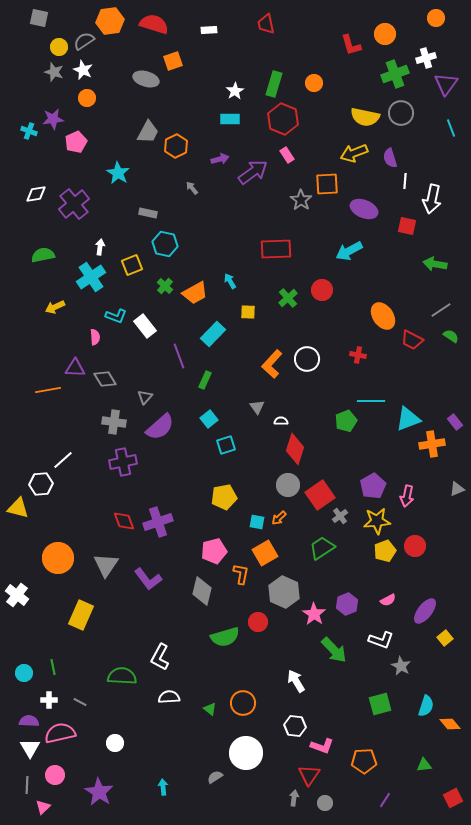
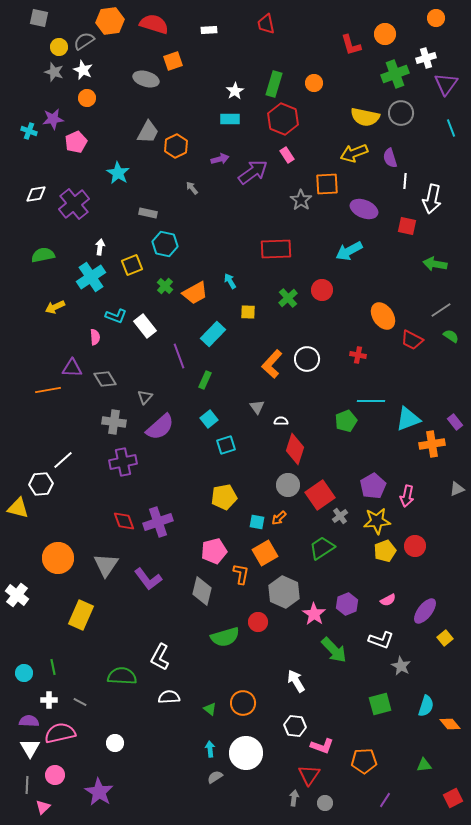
purple triangle at (75, 368): moved 3 px left
cyan arrow at (163, 787): moved 47 px right, 38 px up
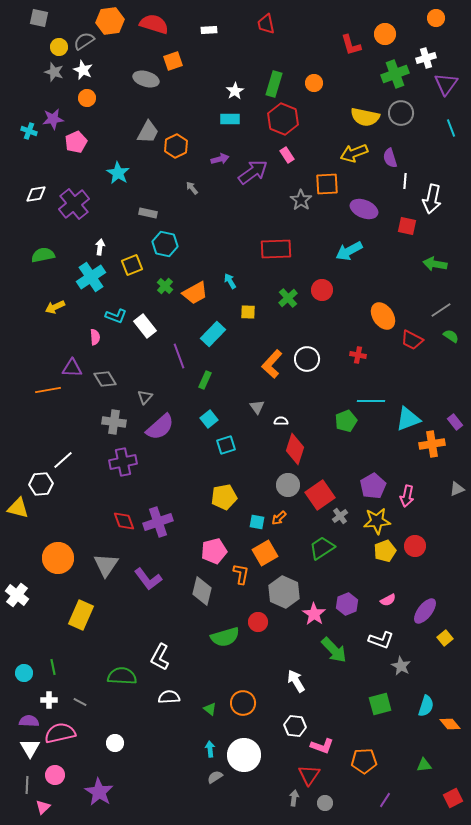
white circle at (246, 753): moved 2 px left, 2 px down
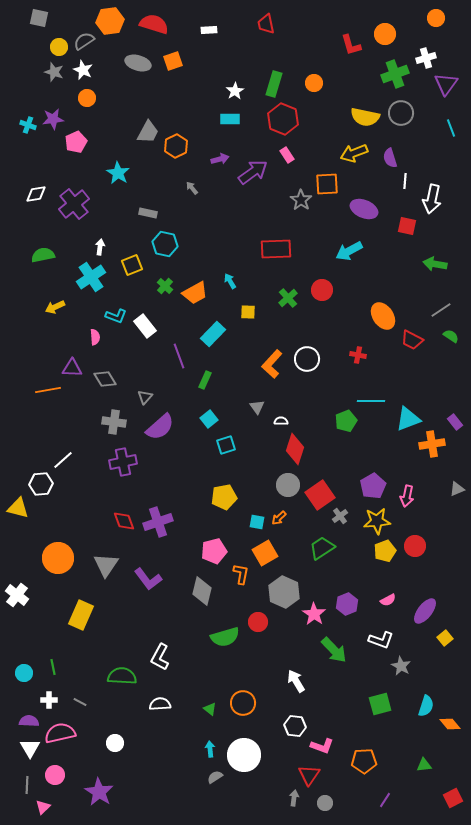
gray ellipse at (146, 79): moved 8 px left, 16 px up
cyan cross at (29, 131): moved 1 px left, 6 px up
white semicircle at (169, 697): moved 9 px left, 7 px down
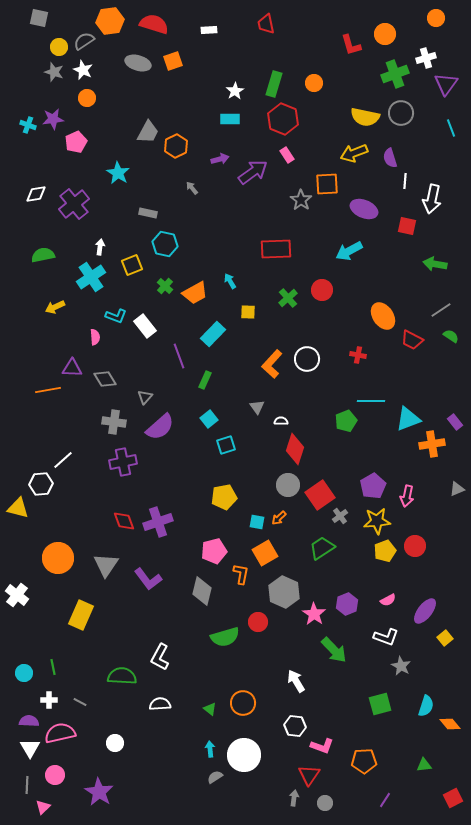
white L-shape at (381, 640): moved 5 px right, 3 px up
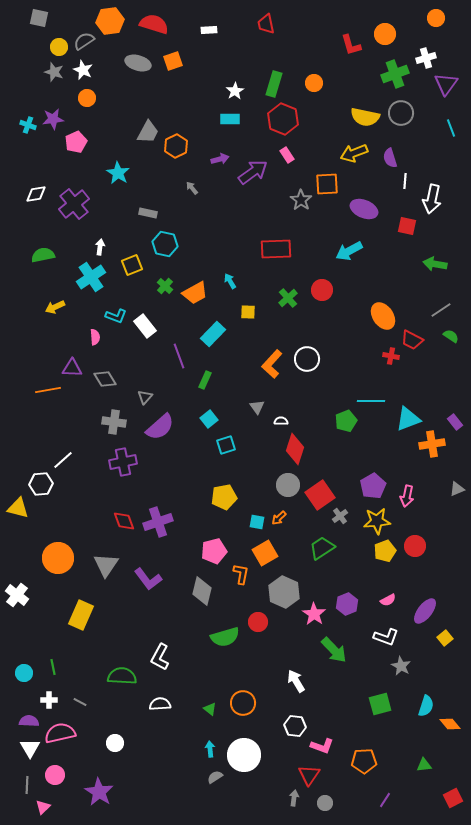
red cross at (358, 355): moved 33 px right, 1 px down
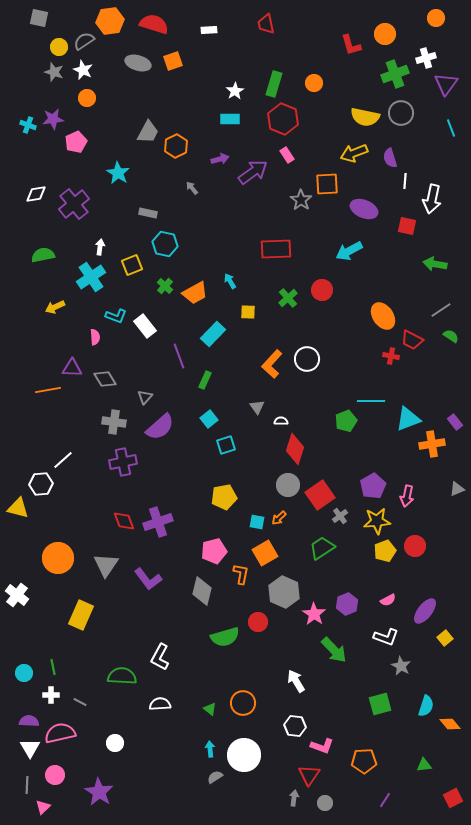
white cross at (49, 700): moved 2 px right, 5 px up
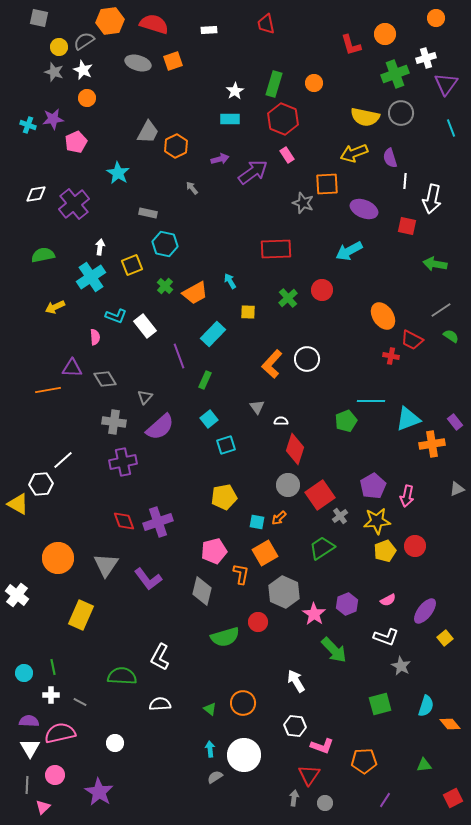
gray star at (301, 200): moved 2 px right, 3 px down; rotated 15 degrees counterclockwise
yellow triangle at (18, 508): moved 4 px up; rotated 15 degrees clockwise
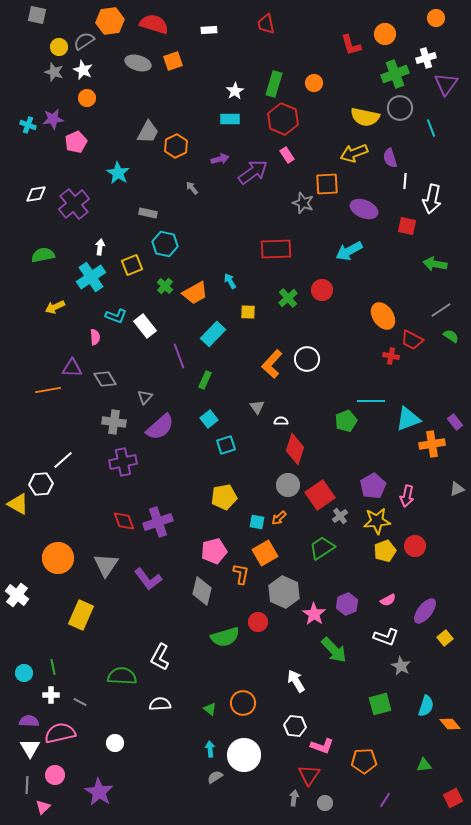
gray square at (39, 18): moved 2 px left, 3 px up
gray circle at (401, 113): moved 1 px left, 5 px up
cyan line at (451, 128): moved 20 px left
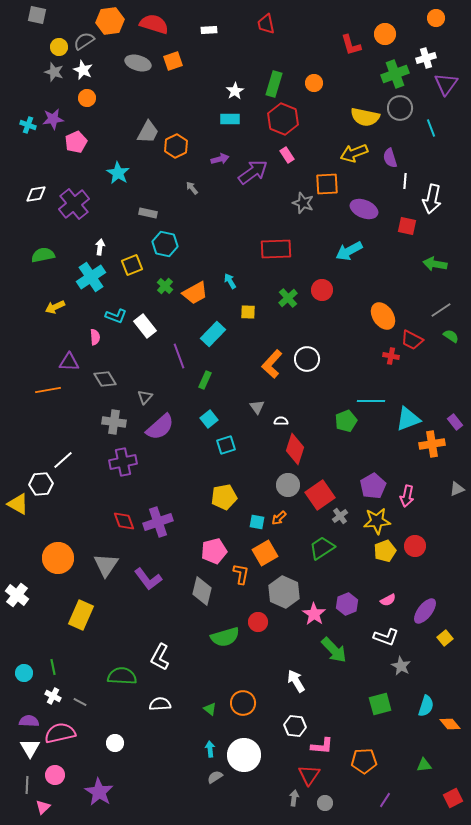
purple triangle at (72, 368): moved 3 px left, 6 px up
white cross at (51, 695): moved 2 px right, 1 px down; rotated 28 degrees clockwise
pink L-shape at (322, 746): rotated 15 degrees counterclockwise
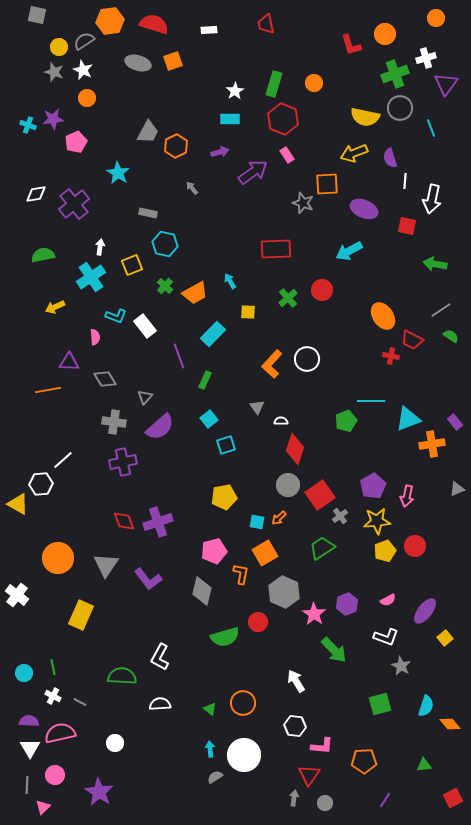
purple arrow at (220, 159): moved 7 px up
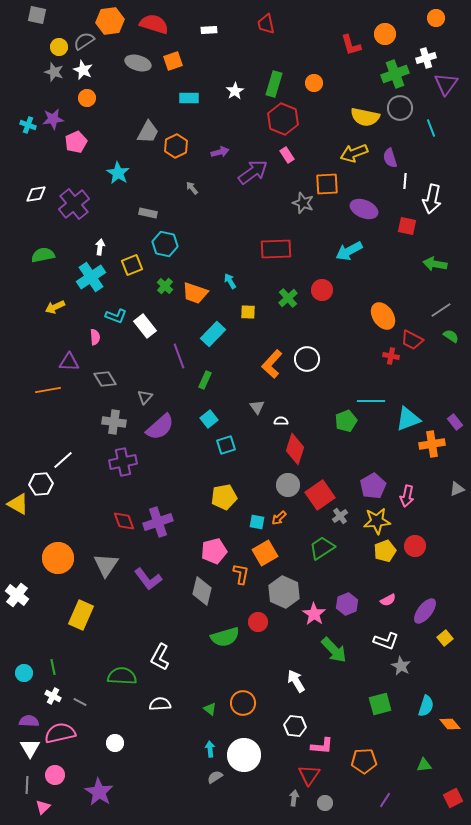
cyan rectangle at (230, 119): moved 41 px left, 21 px up
orange trapezoid at (195, 293): rotated 48 degrees clockwise
white L-shape at (386, 637): moved 4 px down
